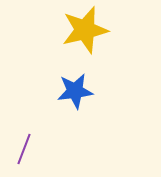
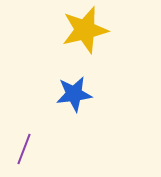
blue star: moved 1 px left, 3 px down
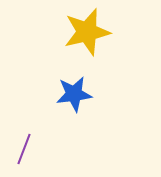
yellow star: moved 2 px right, 2 px down
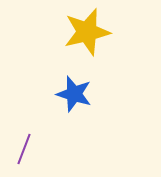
blue star: rotated 24 degrees clockwise
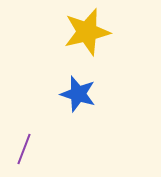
blue star: moved 4 px right
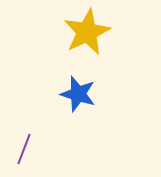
yellow star: rotated 12 degrees counterclockwise
